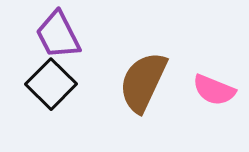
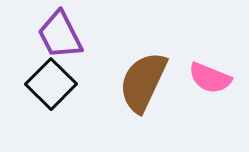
purple trapezoid: moved 2 px right
pink semicircle: moved 4 px left, 12 px up
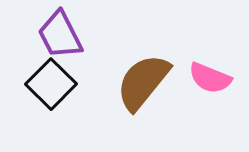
brown semicircle: rotated 14 degrees clockwise
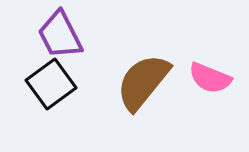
black square: rotated 9 degrees clockwise
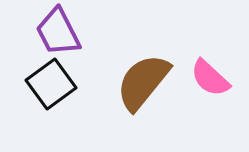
purple trapezoid: moved 2 px left, 3 px up
pink semicircle: rotated 21 degrees clockwise
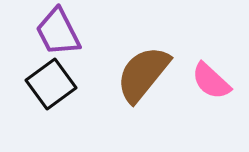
pink semicircle: moved 1 px right, 3 px down
brown semicircle: moved 8 px up
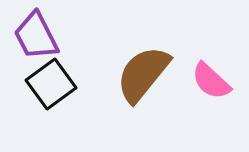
purple trapezoid: moved 22 px left, 4 px down
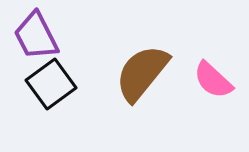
brown semicircle: moved 1 px left, 1 px up
pink semicircle: moved 2 px right, 1 px up
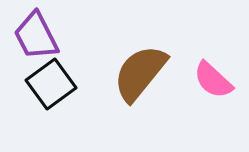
brown semicircle: moved 2 px left
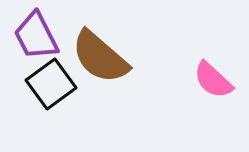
brown semicircle: moved 40 px left, 16 px up; rotated 88 degrees counterclockwise
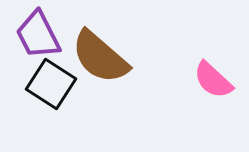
purple trapezoid: moved 2 px right, 1 px up
black square: rotated 21 degrees counterclockwise
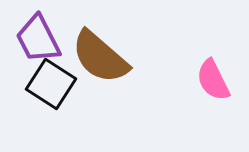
purple trapezoid: moved 4 px down
pink semicircle: rotated 21 degrees clockwise
